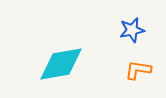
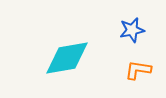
cyan diamond: moved 6 px right, 6 px up
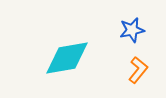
orange L-shape: rotated 120 degrees clockwise
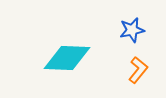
cyan diamond: rotated 12 degrees clockwise
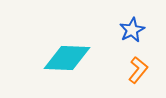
blue star: rotated 15 degrees counterclockwise
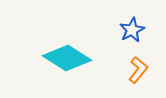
cyan diamond: rotated 30 degrees clockwise
